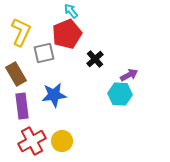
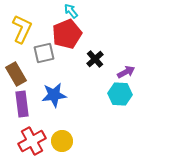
yellow L-shape: moved 1 px right, 3 px up
purple arrow: moved 3 px left, 3 px up
purple rectangle: moved 2 px up
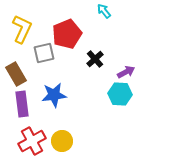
cyan arrow: moved 33 px right
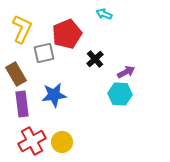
cyan arrow: moved 3 px down; rotated 28 degrees counterclockwise
yellow circle: moved 1 px down
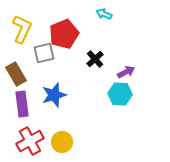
red pentagon: moved 3 px left
blue star: rotated 10 degrees counterclockwise
red cross: moved 2 px left
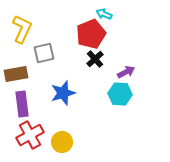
red pentagon: moved 27 px right
brown rectangle: rotated 70 degrees counterclockwise
blue star: moved 9 px right, 2 px up
red cross: moved 6 px up
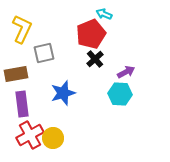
yellow circle: moved 9 px left, 4 px up
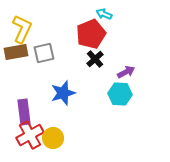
brown rectangle: moved 22 px up
purple rectangle: moved 2 px right, 8 px down
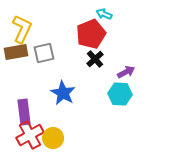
blue star: rotated 25 degrees counterclockwise
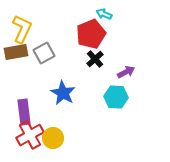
gray square: rotated 15 degrees counterclockwise
cyan hexagon: moved 4 px left, 3 px down
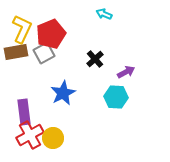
red pentagon: moved 40 px left
blue star: rotated 15 degrees clockwise
